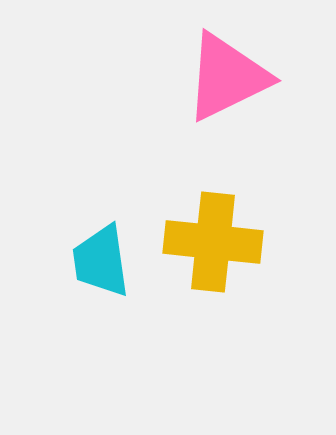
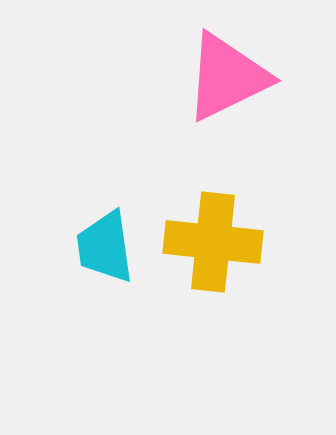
cyan trapezoid: moved 4 px right, 14 px up
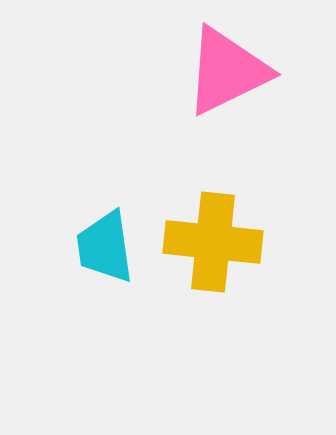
pink triangle: moved 6 px up
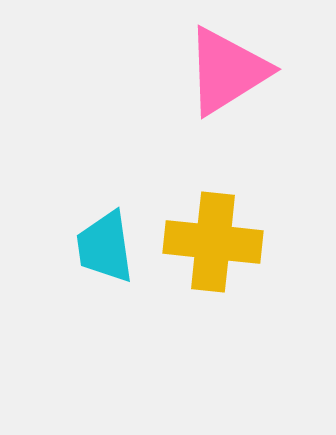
pink triangle: rotated 6 degrees counterclockwise
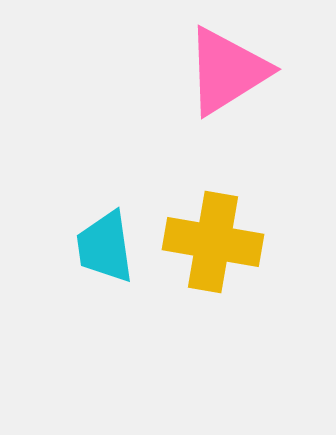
yellow cross: rotated 4 degrees clockwise
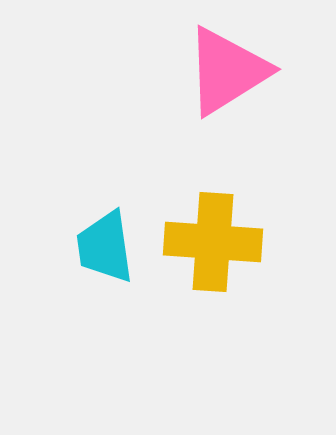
yellow cross: rotated 6 degrees counterclockwise
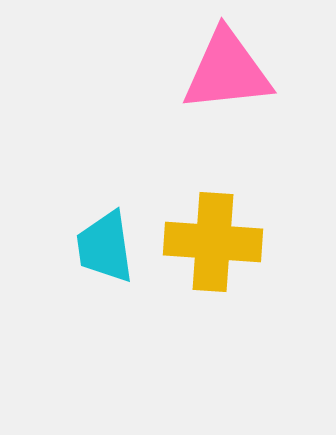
pink triangle: rotated 26 degrees clockwise
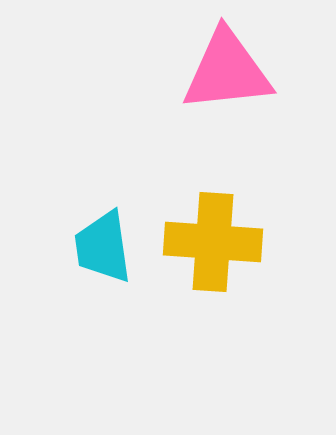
cyan trapezoid: moved 2 px left
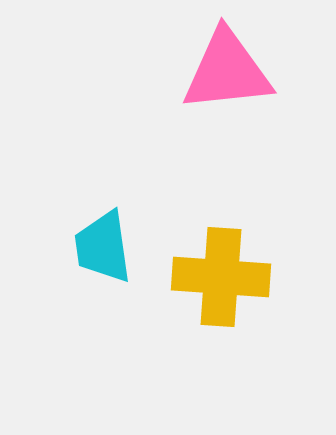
yellow cross: moved 8 px right, 35 px down
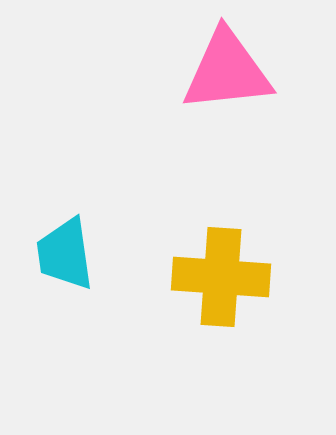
cyan trapezoid: moved 38 px left, 7 px down
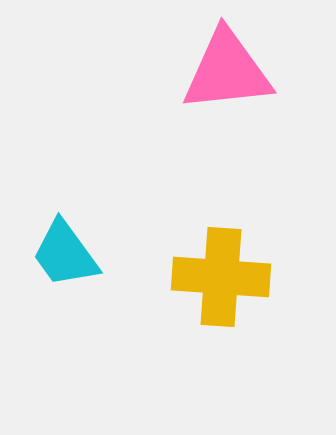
cyan trapezoid: rotated 28 degrees counterclockwise
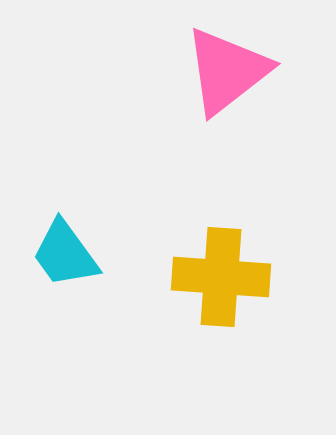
pink triangle: rotated 32 degrees counterclockwise
